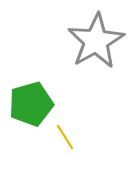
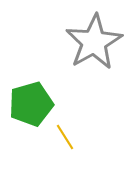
gray star: moved 2 px left, 1 px down
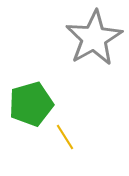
gray star: moved 4 px up
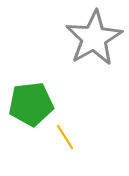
green pentagon: rotated 9 degrees clockwise
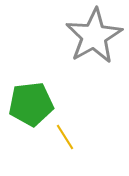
gray star: moved 2 px up
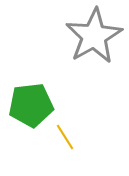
green pentagon: moved 1 px down
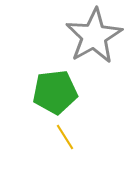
green pentagon: moved 24 px right, 13 px up
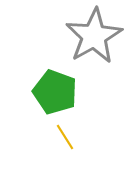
green pentagon: rotated 27 degrees clockwise
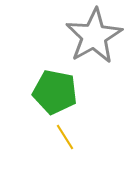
green pentagon: rotated 9 degrees counterclockwise
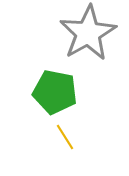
gray star: moved 6 px left, 3 px up
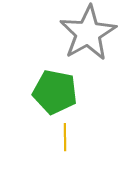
yellow line: rotated 32 degrees clockwise
